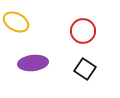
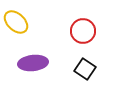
yellow ellipse: rotated 15 degrees clockwise
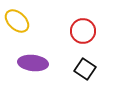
yellow ellipse: moved 1 px right, 1 px up
purple ellipse: rotated 12 degrees clockwise
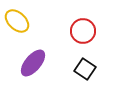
purple ellipse: rotated 56 degrees counterclockwise
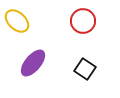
red circle: moved 10 px up
